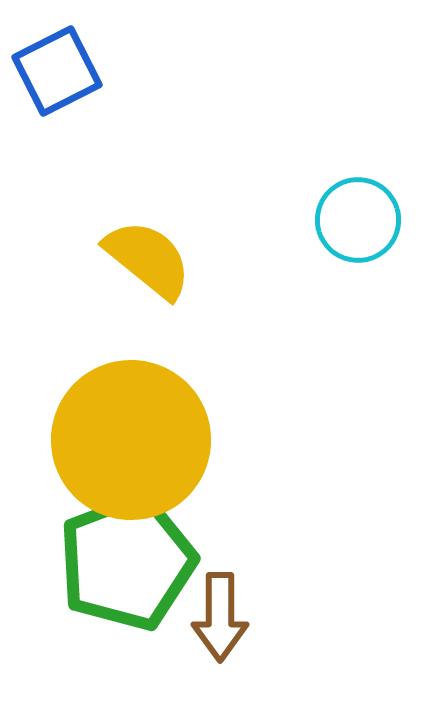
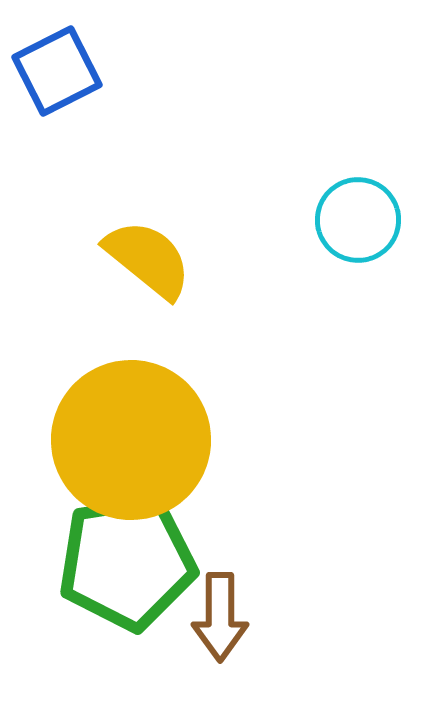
green pentagon: rotated 12 degrees clockwise
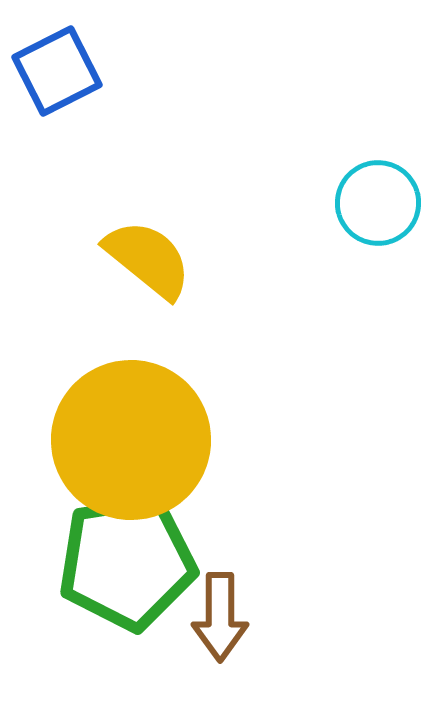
cyan circle: moved 20 px right, 17 px up
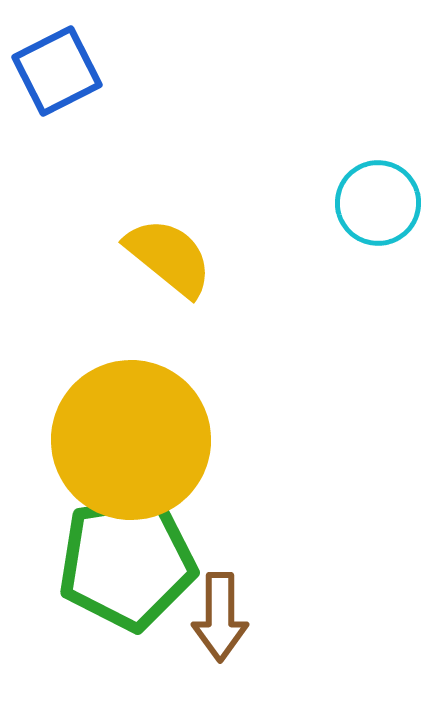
yellow semicircle: moved 21 px right, 2 px up
